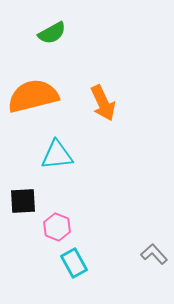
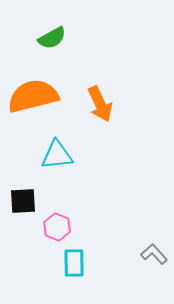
green semicircle: moved 5 px down
orange arrow: moved 3 px left, 1 px down
cyan rectangle: rotated 28 degrees clockwise
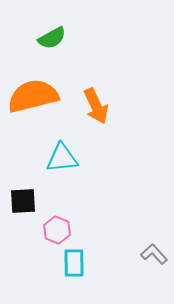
orange arrow: moved 4 px left, 2 px down
cyan triangle: moved 5 px right, 3 px down
pink hexagon: moved 3 px down
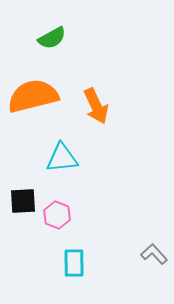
pink hexagon: moved 15 px up
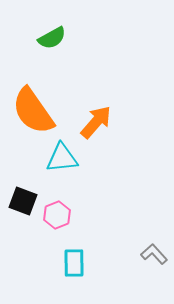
orange semicircle: moved 15 px down; rotated 111 degrees counterclockwise
orange arrow: moved 16 px down; rotated 114 degrees counterclockwise
black square: rotated 24 degrees clockwise
pink hexagon: rotated 16 degrees clockwise
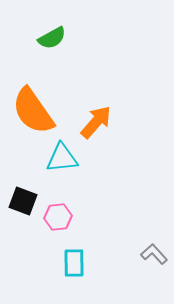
pink hexagon: moved 1 px right, 2 px down; rotated 16 degrees clockwise
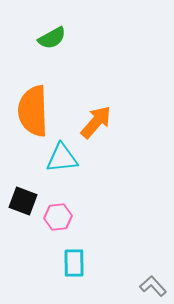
orange semicircle: rotated 33 degrees clockwise
gray L-shape: moved 1 px left, 32 px down
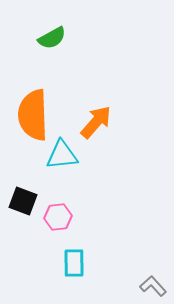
orange semicircle: moved 4 px down
cyan triangle: moved 3 px up
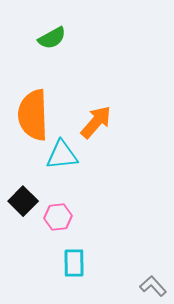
black square: rotated 24 degrees clockwise
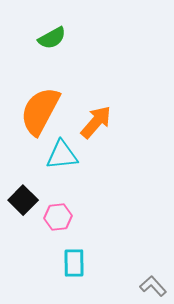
orange semicircle: moved 7 px right, 4 px up; rotated 30 degrees clockwise
black square: moved 1 px up
